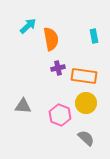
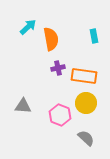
cyan arrow: moved 1 px down
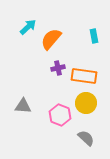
orange semicircle: rotated 130 degrees counterclockwise
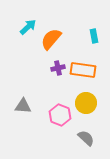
orange rectangle: moved 1 px left, 6 px up
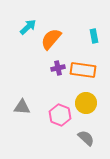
gray triangle: moved 1 px left, 1 px down
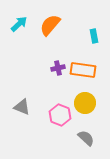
cyan arrow: moved 9 px left, 3 px up
orange semicircle: moved 1 px left, 14 px up
yellow circle: moved 1 px left
gray triangle: rotated 18 degrees clockwise
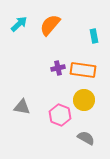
yellow circle: moved 1 px left, 3 px up
gray triangle: rotated 12 degrees counterclockwise
gray semicircle: rotated 12 degrees counterclockwise
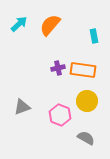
yellow circle: moved 3 px right, 1 px down
gray triangle: rotated 30 degrees counterclockwise
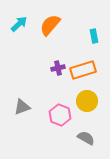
orange rectangle: rotated 25 degrees counterclockwise
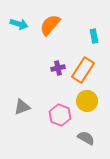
cyan arrow: rotated 60 degrees clockwise
orange rectangle: rotated 40 degrees counterclockwise
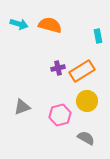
orange semicircle: rotated 65 degrees clockwise
cyan rectangle: moved 4 px right
orange rectangle: moved 1 px left, 1 px down; rotated 25 degrees clockwise
pink hexagon: rotated 25 degrees clockwise
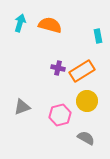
cyan arrow: moved 1 px right, 1 px up; rotated 90 degrees counterclockwise
purple cross: rotated 24 degrees clockwise
